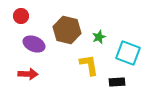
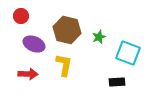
yellow L-shape: moved 25 px left; rotated 20 degrees clockwise
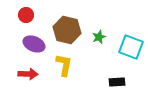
red circle: moved 5 px right, 1 px up
cyan square: moved 3 px right, 6 px up
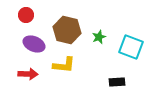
yellow L-shape: rotated 85 degrees clockwise
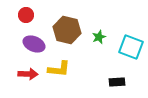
yellow L-shape: moved 5 px left, 4 px down
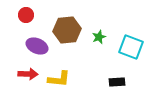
brown hexagon: rotated 20 degrees counterclockwise
purple ellipse: moved 3 px right, 2 px down
yellow L-shape: moved 10 px down
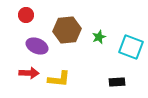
red arrow: moved 1 px right, 1 px up
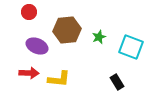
red circle: moved 3 px right, 3 px up
black rectangle: rotated 63 degrees clockwise
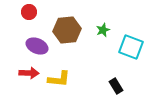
green star: moved 4 px right, 7 px up
black rectangle: moved 1 px left, 4 px down
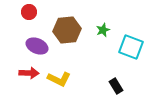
yellow L-shape: rotated 20 degrees clockwise
